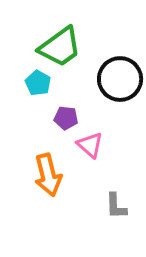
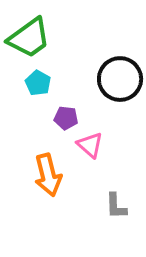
green trapezoid: moved 31 px left, 9 px up
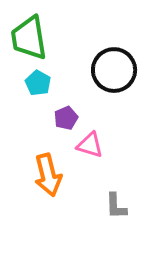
green trapezoid: rotated 117 degrees clockwise
black circle: moved 6 px left, 9 px up
purple pentagon: rotated 30 degrees counterclockwise
pink triangle: rotated 24 degrees counterclockwise
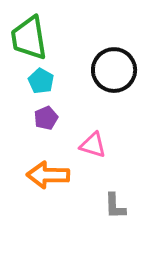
cyan pentagon: moved 3 px right, 2 px up
purple pentagon: moved 20 px left
pink triangle: moved 3 px right
orange arrow: rotated 105 degrees clockwise
gray L-shape: moved 1 px left
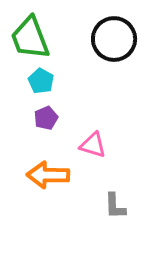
green trapezoid: moved 1 px right; rotated 12 degrees counterclockwise
black circle: moved 31 px up
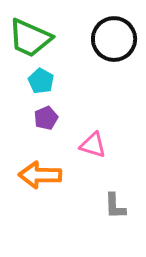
green trapezoid: rotated 45 degrees counterclockwise
orange arrow: moved 8 px left
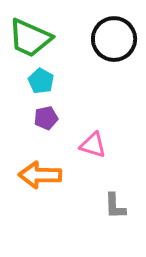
purple pentagon: rotated 10 degrees clockwise
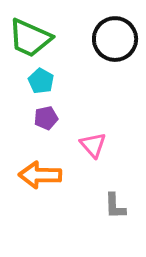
black circle: moved 1 px right
pink triangle: rotated 32 degrees clockwise
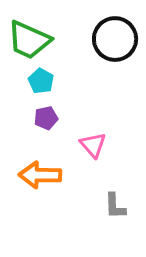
green trapezoid: moved 1 px left, 2 px down
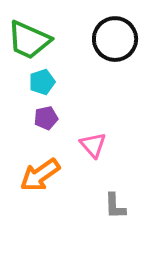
cyan pentagon: moved 1 px right, 1 px down; rotated 25 degrees clockwise
orange arrow: rotated 36 degrees counterclockwise
